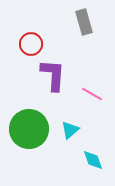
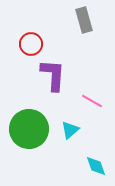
gray rectangle: moved 2 px up
pink line: moved 7 px down
cyan diamond: moved 3 px right, 6 px down
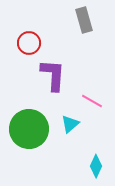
red circle: moved 2 px left, 1 px up
cyan triangle: moved 6 px up
cyan diamond: rotated 45 degrees clockwise
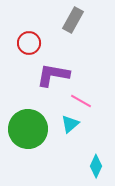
gray rectangle: moved 11 px left; rotated 45 degrees clockwise
purple L-shape: rotated 84 degrees counterclockwise
pink line: moved 11 px left
green circle: moved 1 px left
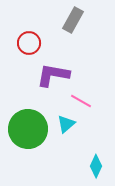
cyan triangle: moved 4 px left
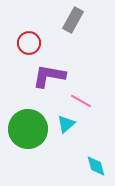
purple L-shape: moved 4 px left, 1 px down
cyan diamond: rotated 40 degrees counterclockwise
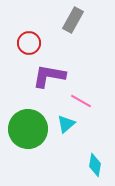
cyan diamond: moved 1 px left, 1 px up; rotated 25 degrees clockwise
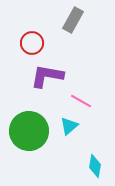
red circle: moved 3 px right
purple L-shape: moved 2 px left
cyan triangle: moved 3 px right, 2 px down
green circle: moved 1 px right, 2 px down
cyan diamond: moved 1 px down
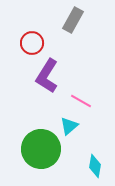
purple L-shape: rotated 68 degrees counterclockwise
green circle: moved 12 px right, 18 px down
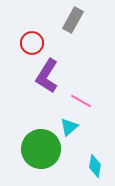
cyan triangle: moved 1 px down
